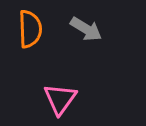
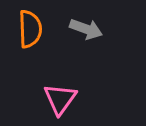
gray arrow: rotated 12 degrees counterclockwise
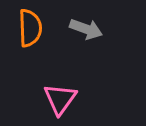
orange semicircle: moved 1 px up
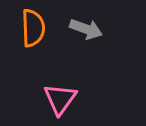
orange semicircle: moved 3 px right
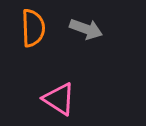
pink triangle: moved 1 px left; rotated 33 degrees counterclockwise
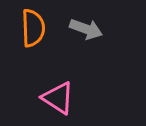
pink triangle: moved 1 px left, 1 px up
